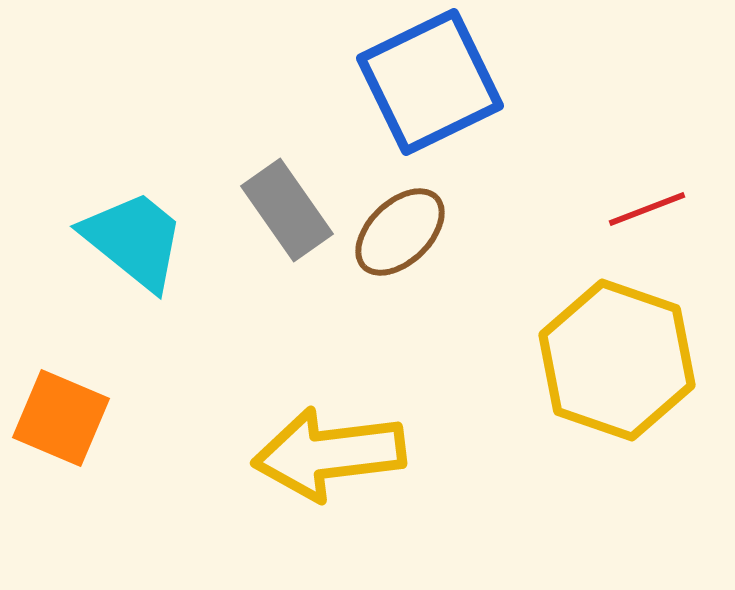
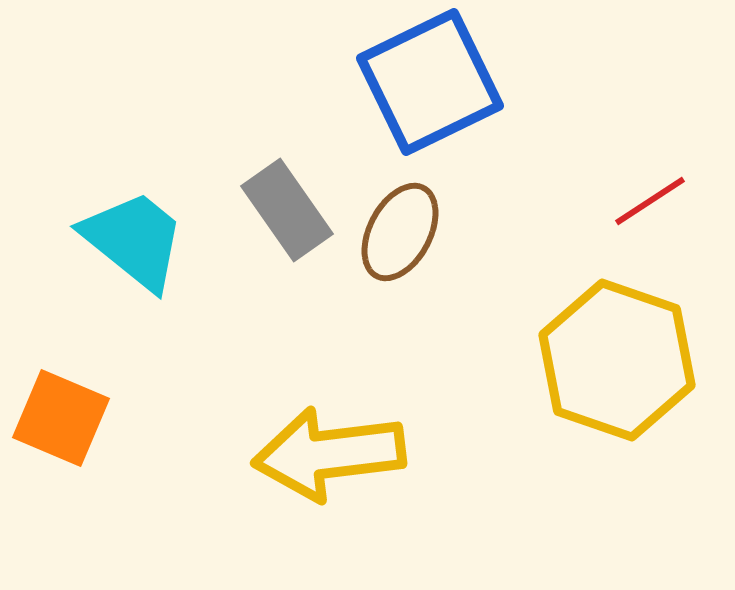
red line: moved 3 px right, 8 px up; rotated 12 degrees counterclockwise
brown ellipse: rotated 18 degrees counterclockwise
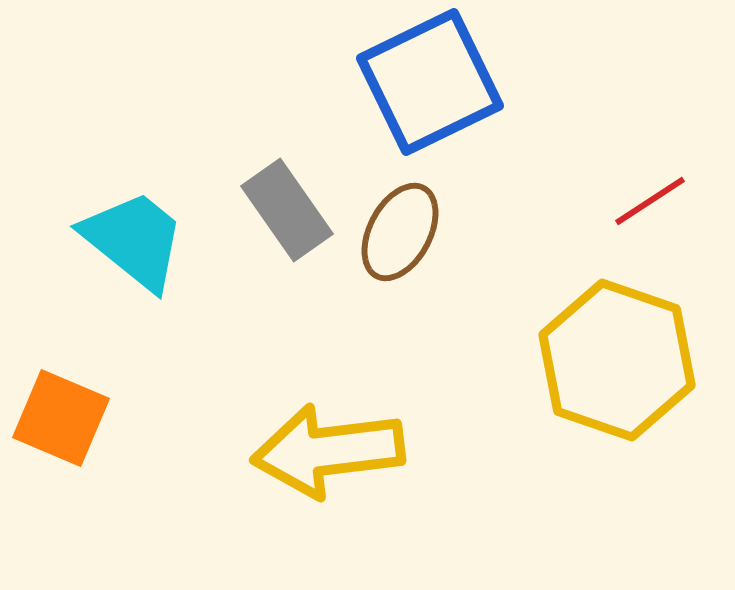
yellow arrow: moved 1 px left, 3 px up
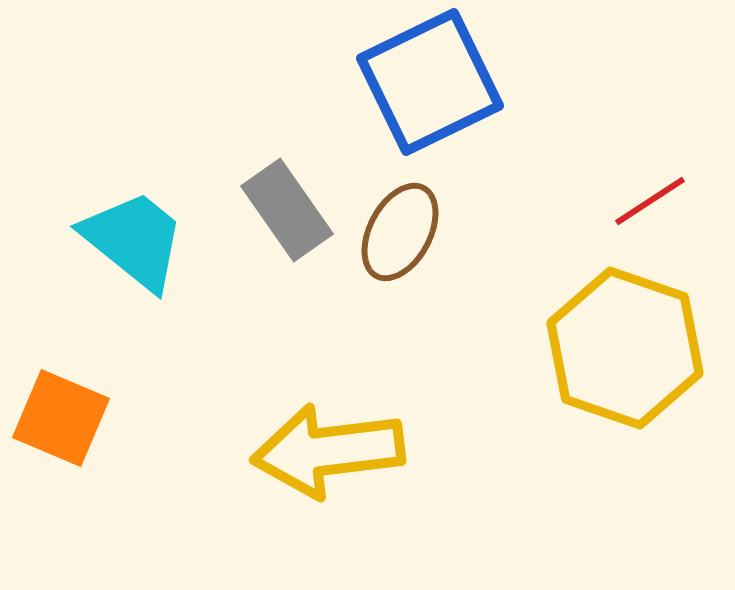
yellow hexagon: moved 8 px right, 12 px up
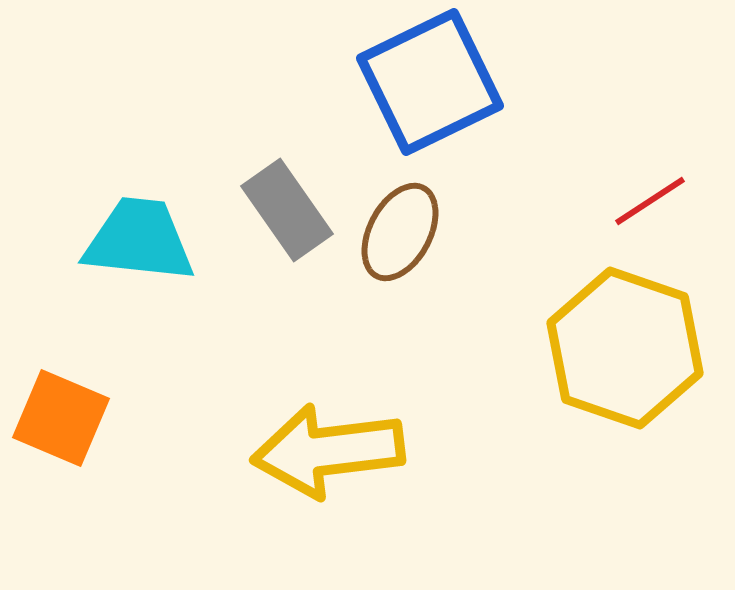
cyan trapezoid: moved 5 px right; rotated 33 degrees counterclockwise
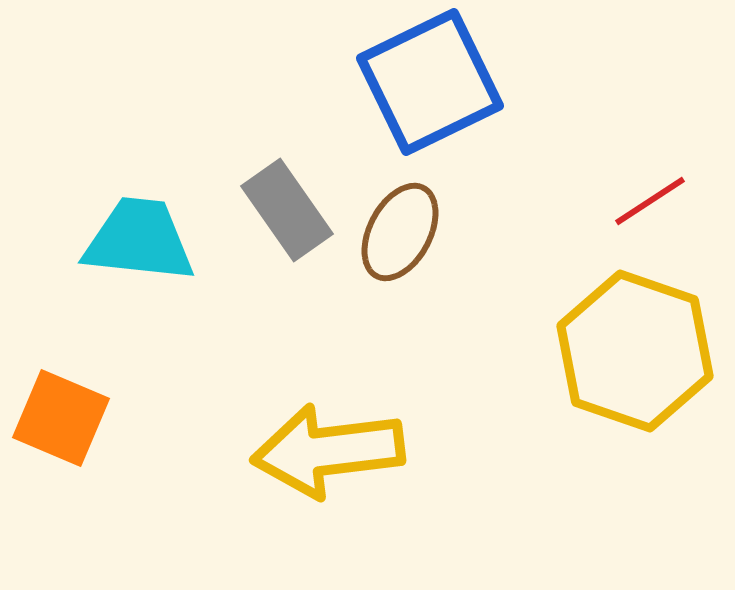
yellow hexagon: moved 10 px right, 3 px down
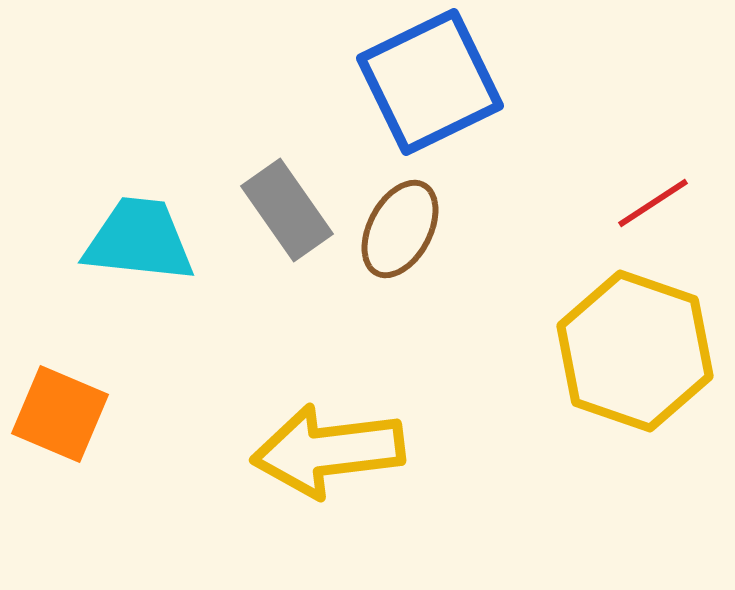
red line: moved 3 px right, 2 px down
brown ellipse: moved 3 px up
orange square: moved 1 px left, 4 px up
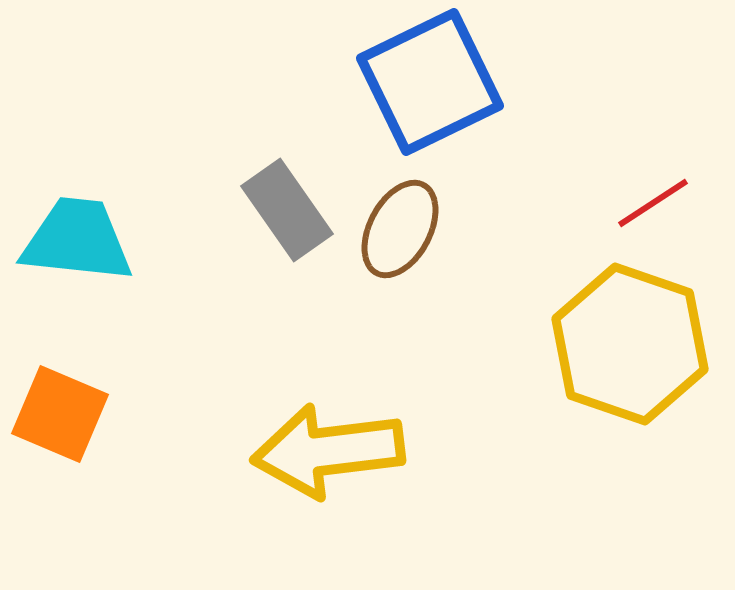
cyan trapezoid: moved 62 px left
yellow hexagon: moved 5 px left, 7 px up
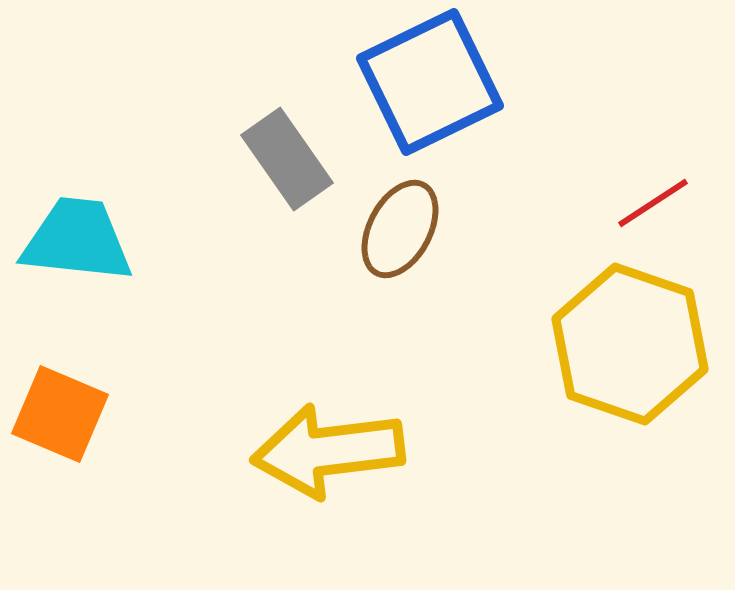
gray rectangle: moved 51 px up
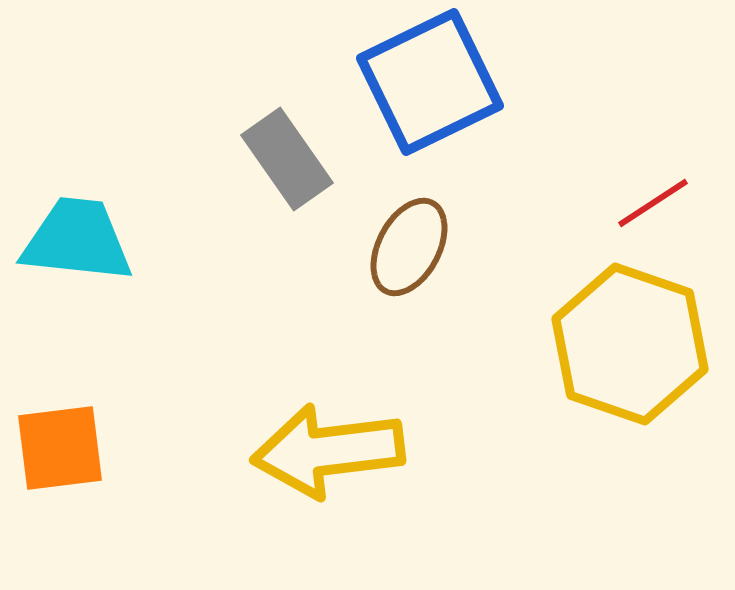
brown ellipse: moved 9 px right, 18 px down
orange square: moved 34 px down; rotated 30 degrees counterclockwise
